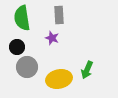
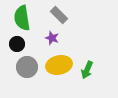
gray rectangle: rotated 42 degrees counterclockwise
black circle: moved 3 px up
yellow ellipse: moved 14 px up
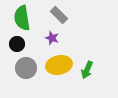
gray circle: moved 1 px left, 1 px down
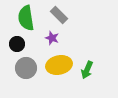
green semicircle: moved 4 px right
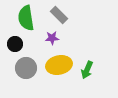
purple star: rotated 24 degrees counterclockwise
black circle: moved 2 px left
